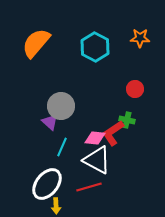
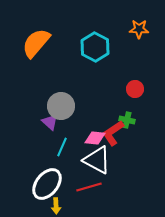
orange star: moved 1 px left, 9 px up
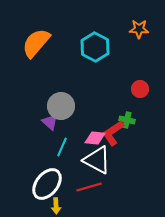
red circle: moved 5 px right
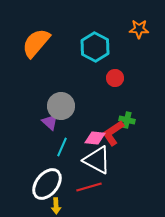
red circle: moved 25 px left, 11 px up
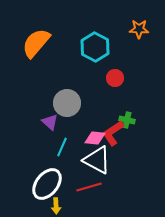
gray circle: moved 6 px right, 3 px up
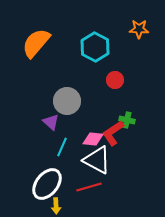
red circle: moved 2 px down
gray circle: moved 2 px up
purple triangle: moved 1 px right
pink diamond: moved 2 px left, 1 px down
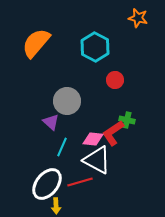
orange star: moved 1 px left, 11 px up; rotated 12 degrees clockwise
red line: moved 9 px left, 5 px up
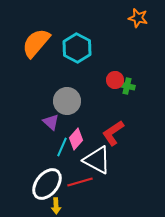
cyan hexagon: moved 18 px left, 1 px down
green cross: moved 34 px up
pink diamond: moved 17 px left; rotated 55 degrees counterclockwise
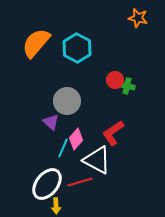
cyan line: moved 1 px right, 1 px down
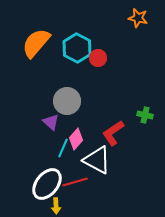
red circle: moved 17 px left, 22 px up
green cross: moved 18 px right, 29 px down
red line: moved 5 px left
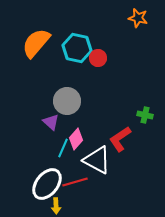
cyan hexagon: rotated 16 degrees counterclockwise
red L-shape: moved 7 px right, 6 px down
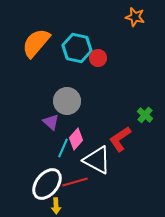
orange star: moved 3 px left, 1 px up
green cross: rotated 28 degrees clockwise
